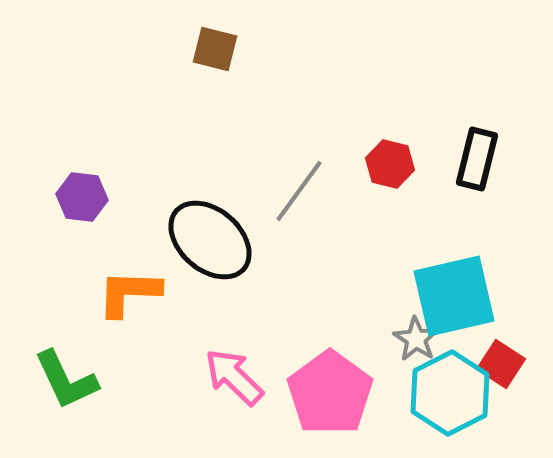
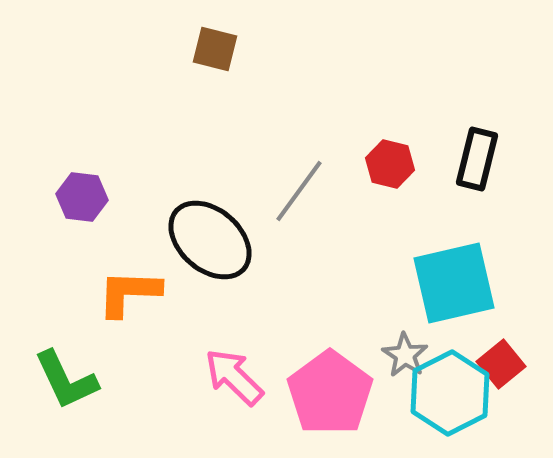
cyan square: moved 13 px up
gray star: moved 11 px left, 16 px down
red square: rotated 18 degrees clockwise
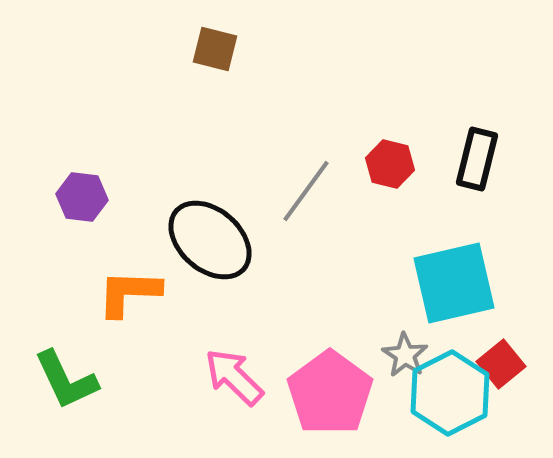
gray line: moved 7 px right
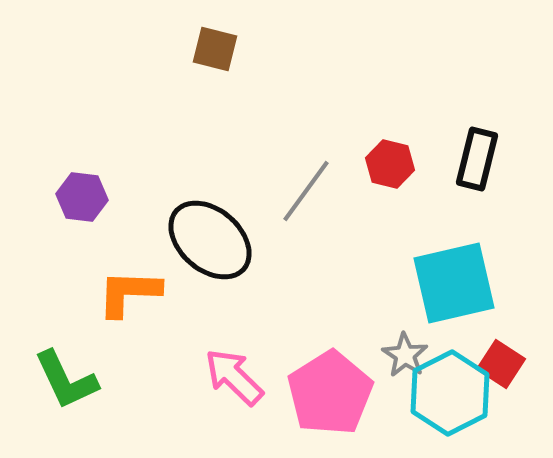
red square: rotated 18 degrees counterclockwise
pink pentagon: rotated 4 degrees clockwise
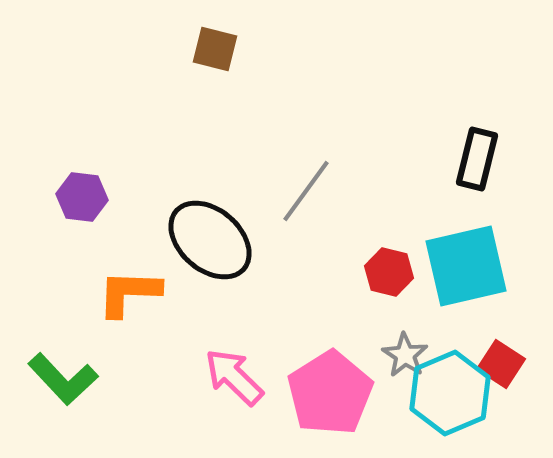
red hexagon: moved 1 px left, 108 px down
cyan square: moved 12 px right, 17 px up
green L-shape: moved 3 px left, 1 px up; rotated 18 degrees counterclockwise
cyan hexagon: rotated 4 degrees clockwise
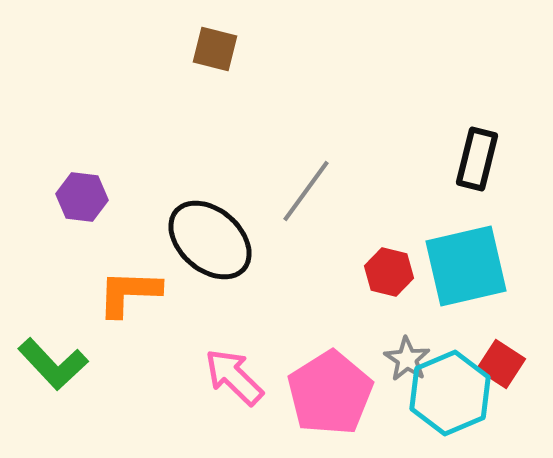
gray star: moved 2 px right, 4 px down
green L-shape: moved 10 px left, 15 px up
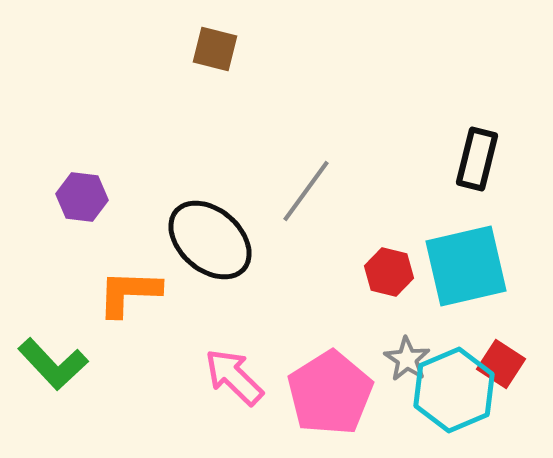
cyan hexagon: moved 4 px right, 3 px up
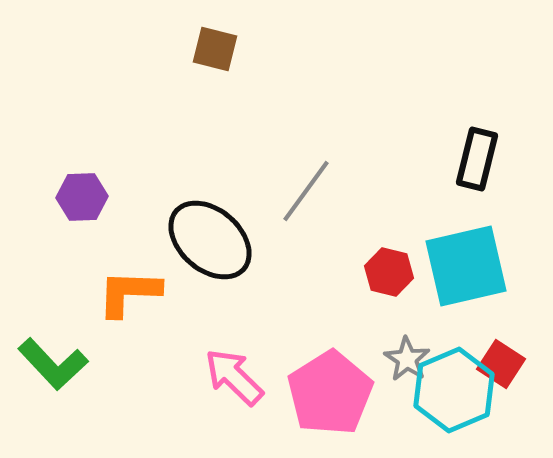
purple hexagon: rotated 9 degrees counterclockwise
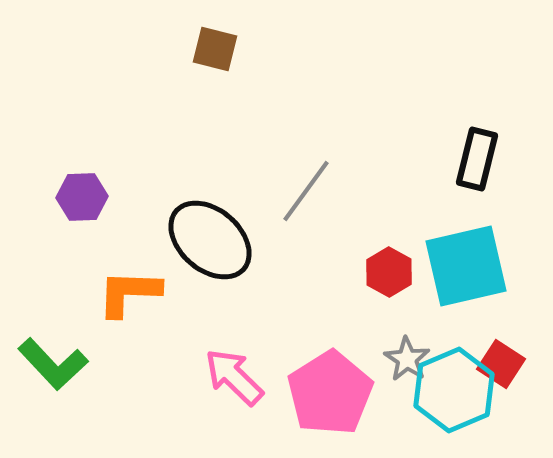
red hexagon: rotated 15 degrees clockwise
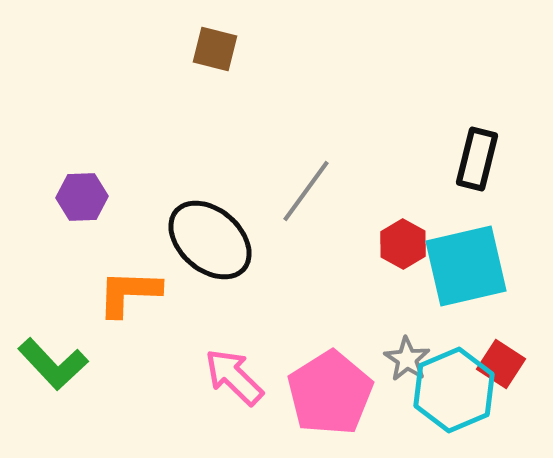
red hexagon: moved 14 px right, 28 px up
